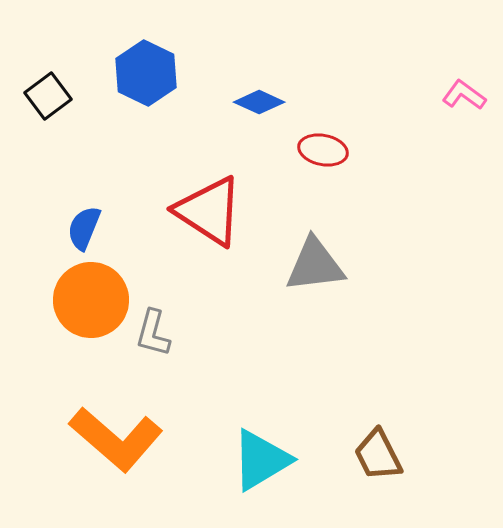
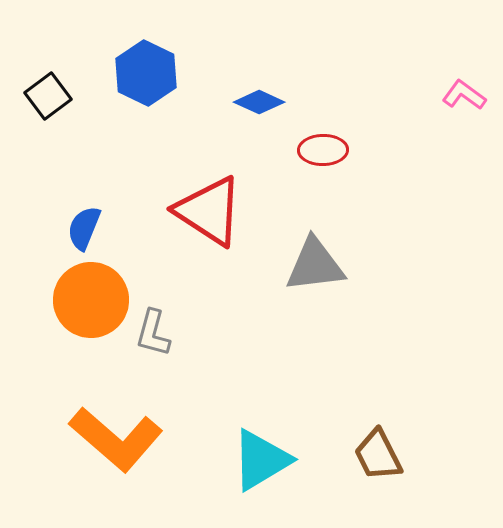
red ellipse: rotated 12 degrees counterclockwise
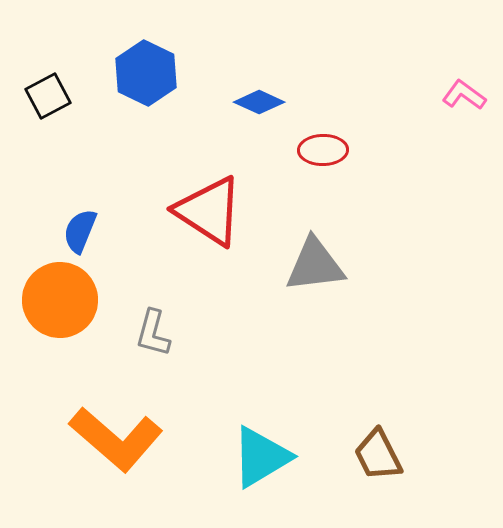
black square: rotated 9 degrees clockwise
blue semicircle: moved 4 px left, 3 px down
orange circle: moved 31 px left
cyan triangle: moved 3 px up
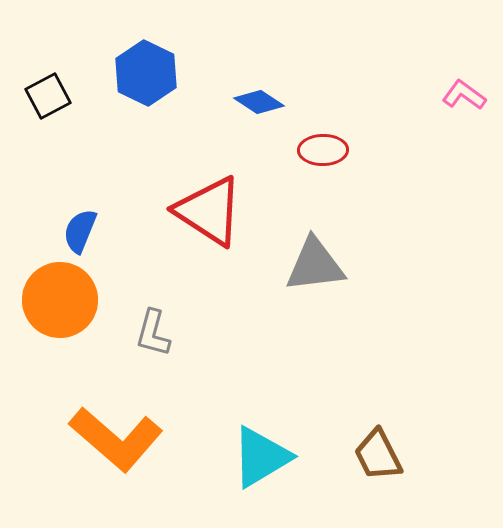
blue diamond: rotated 9 degrees clockwise
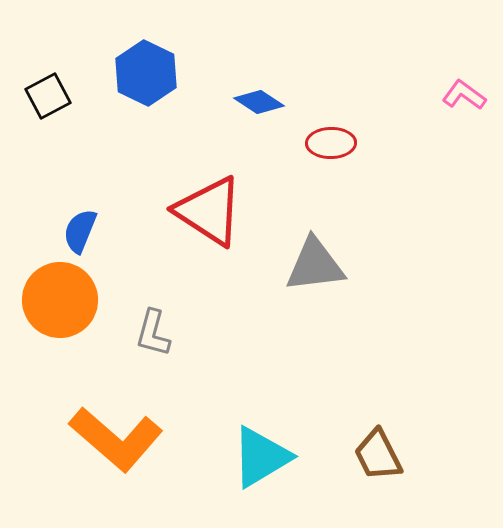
red ellipse: moved 8 px right, 7 px up
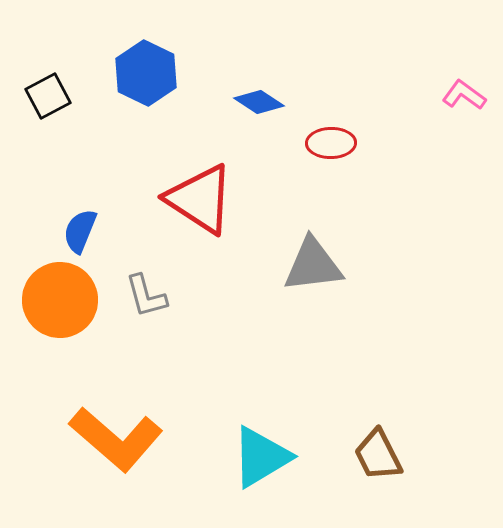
red triangle: moved 9 px left, 12 px up
gray triangle: moved 2 px left
gray L-shape: moved 7 px left, 37 px up; rotated 30 degrees counterclockwise
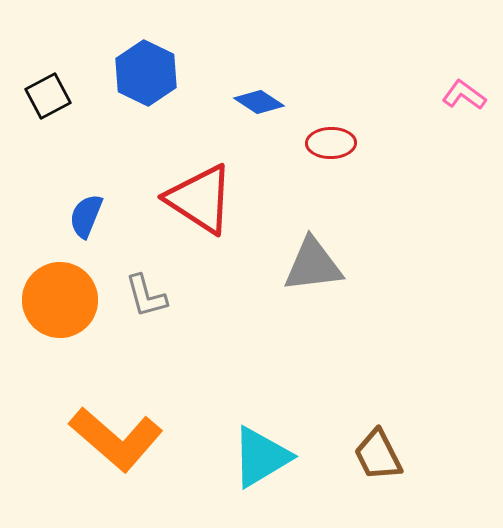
blue semicircle: moved 6 px right, 15 px up
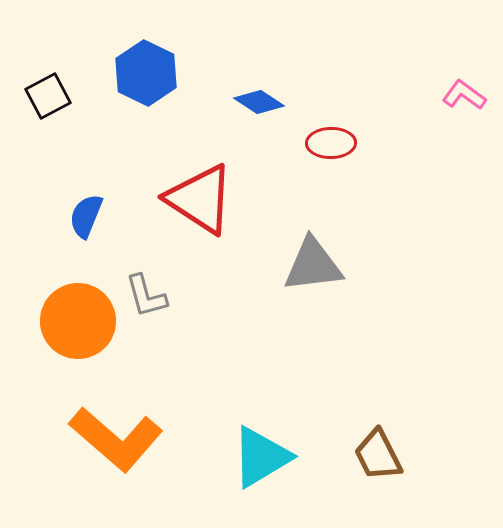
orange circle: moved 18 px right, 21 px down
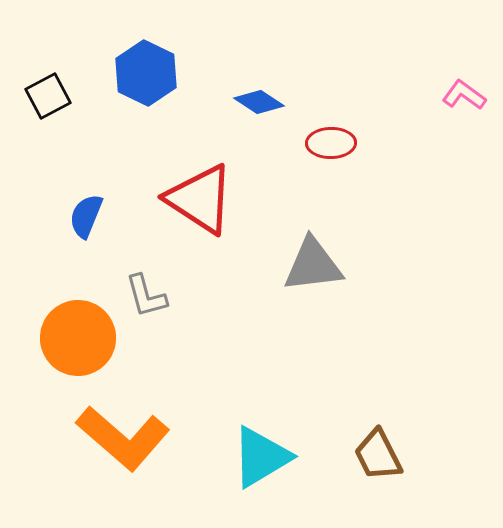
orange circle: moved 17 px down
orange L-shape: moved 7 px right, 1 px up
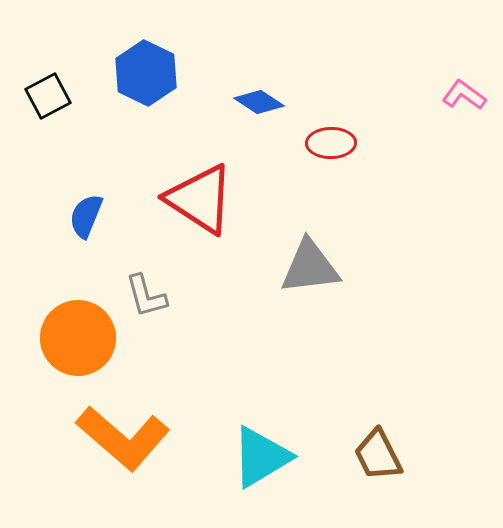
gray triangle: moved 3 px left, 2 px down
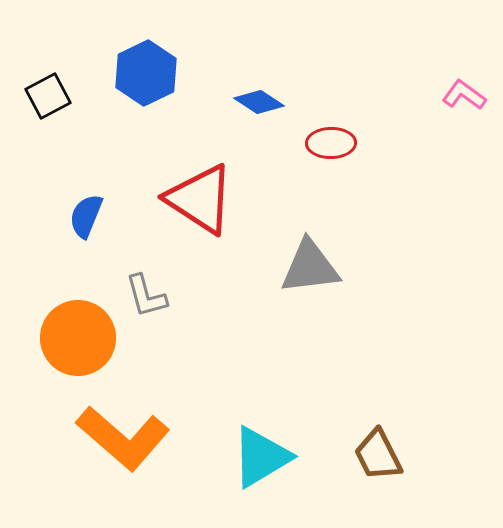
blue hexagon: rotated 8 degrees clockwise
